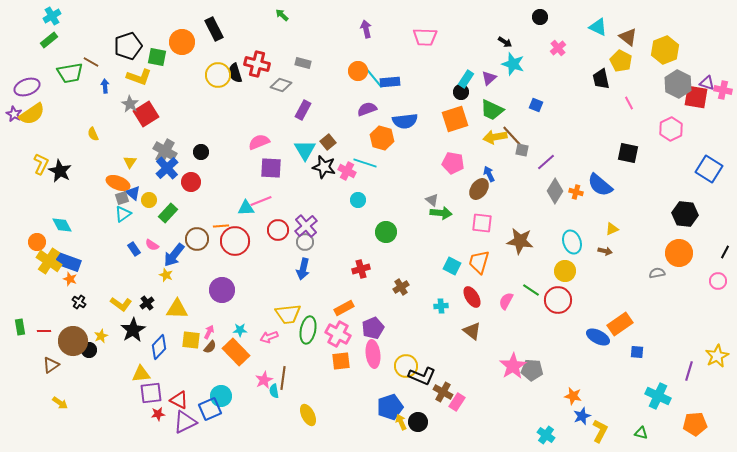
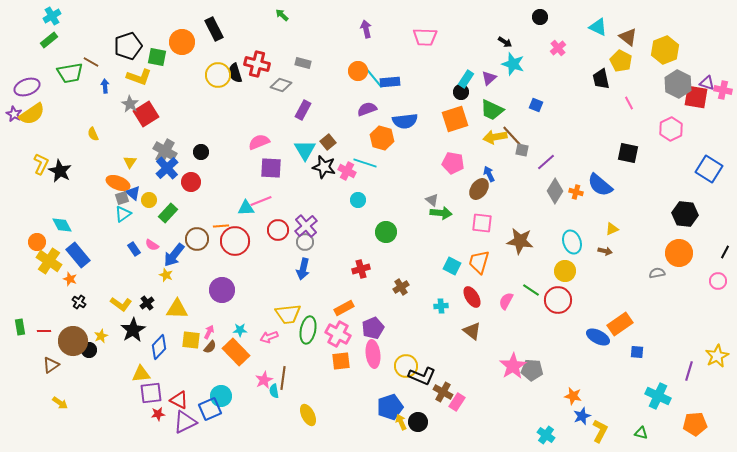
blue rectangle at (68, 262): moved 10 px right, 7 px up; rotated 30 degrees clockwise
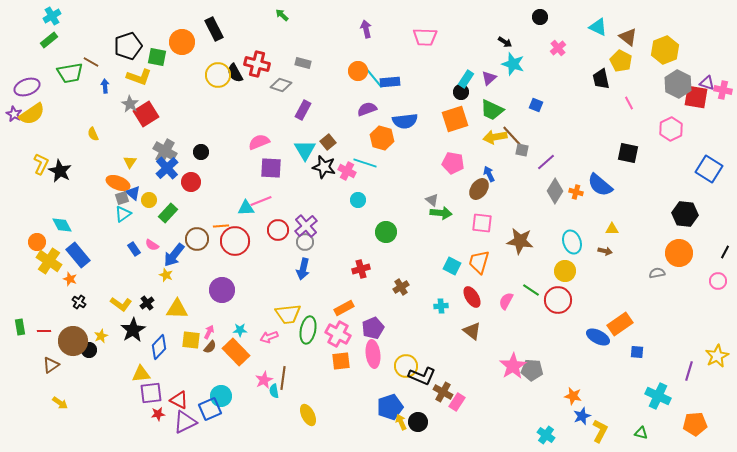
black semicircle at (235, 73): rotated 12 degrees counterclockwise
yellow triangle at (612, 229): rotated 24 degrees clockwise
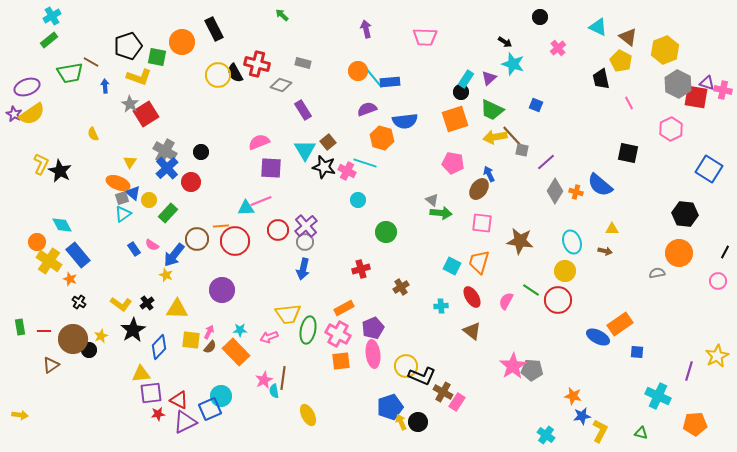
purple rectangle at (303, 110): rotated 60 degrees counterclockwise
brown circle at (73, 341): moved 2 px up
yellow arrow at (60, 403): moved 40 px left, 12 px down; rotated 28 degrees counterclockwise
blue star at (582, 416): rotated 12 degrees clockwise
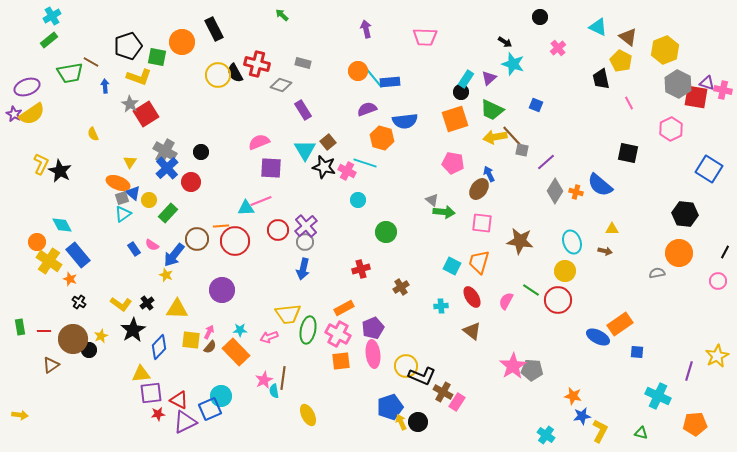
green arrow at (441, 213): moved 3 px right, 1 px up
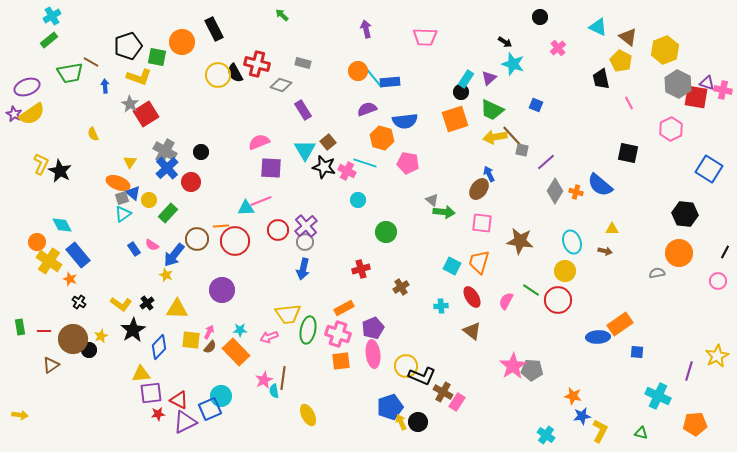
pink pentagon at (453, 163): moved 45 px left
pink cross at (338, 334): rotated 10 degrees counterclockwise
blue ellipse at (598, 337): rotated 30 degrees counterclockwise
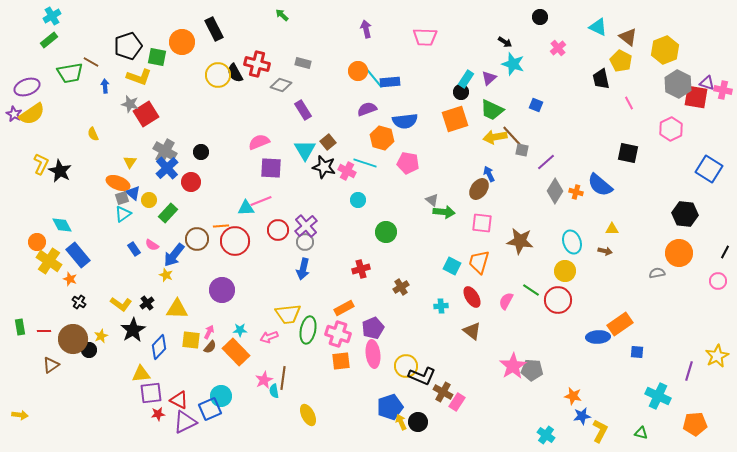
gray star at (130, 104): rotated 18 degrees counterclockwise
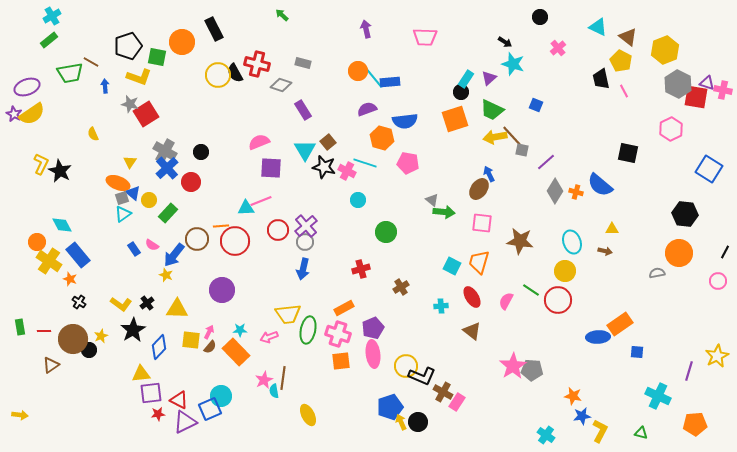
pink line at (629, 103): moved 5 px left, 12 px up
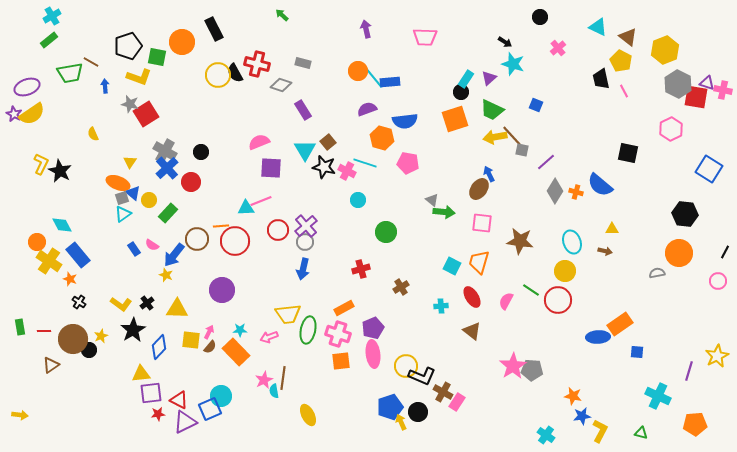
black circle at (418, 422): moved 10 px up
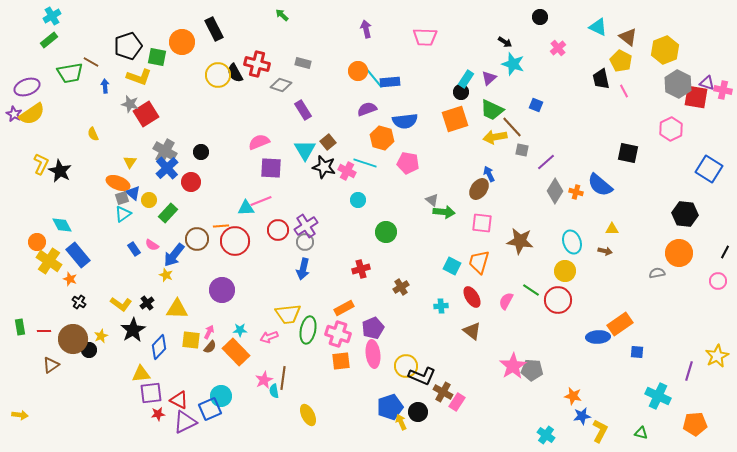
brown line at (512, 136): moved 9 px up
purple cross at (306, 226): rotated 10 degrees clockwise
